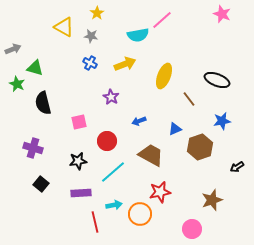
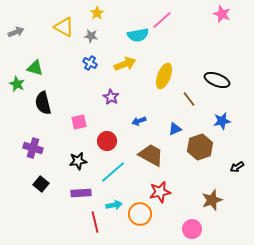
gray arrow: moved 3 px right, 17 px up
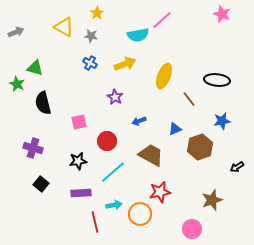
black ellipse: rotated 15 degrees counterclockwise
purple star: moved 4 px right
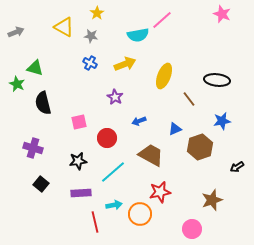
red circle: moved 3 px up
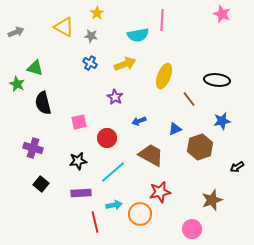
pink line: rotated 45 degrees counterclockwise
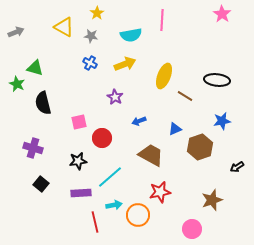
pink star: rotated 12 degrees clockwise
cyan semicircle: moved 7 px left
brown line: moved 4 px left, 3 px up; rotated 21 degrees counterclockwise
red circle: moved 5 px left
cyan line: moved 3 px left, 5 px down
orange circle: moved 2 px left, 1 px down
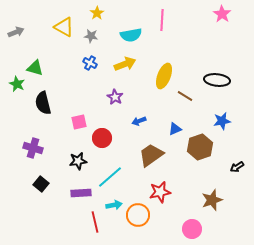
brown trapezoid: rotated 64 degrees counterclockwise
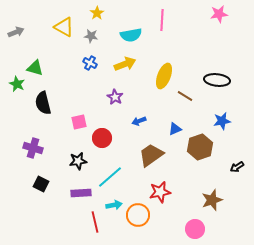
pink star: moved 3 px left; rotated 30 degrees clockwise
black square: rotated 14 degrees counterclockwise
pink circle: moved 3 px right
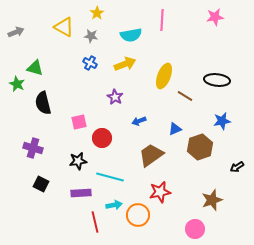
pink star: moved 4 px left, 3 px down
cyan line: rotated 56 degrees clockwise
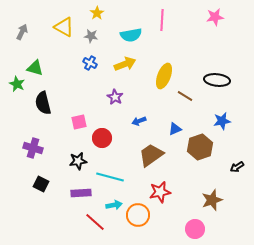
gray arrow: moved 6 px right; rotated 42 degrees counterclockwise
red line: rotated 35 degrees counterclockwise
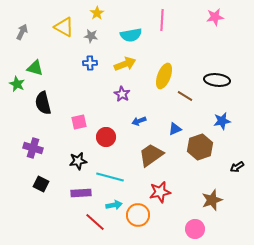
blue cross: rotated 32 degrees counterclockwise
purple star: moved 7 px right, 3 px up
red circle: moved 4 px right, 1 px up
